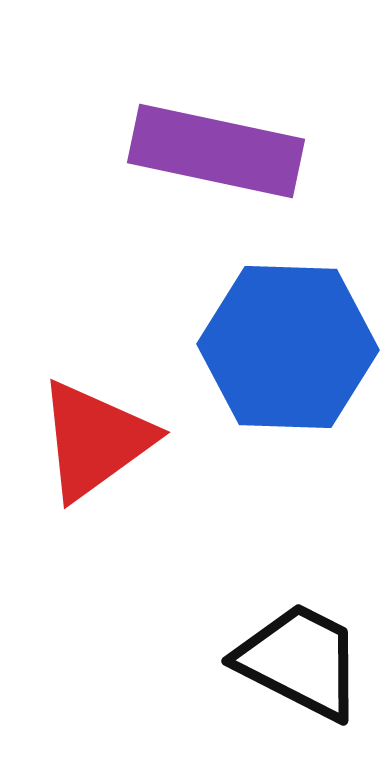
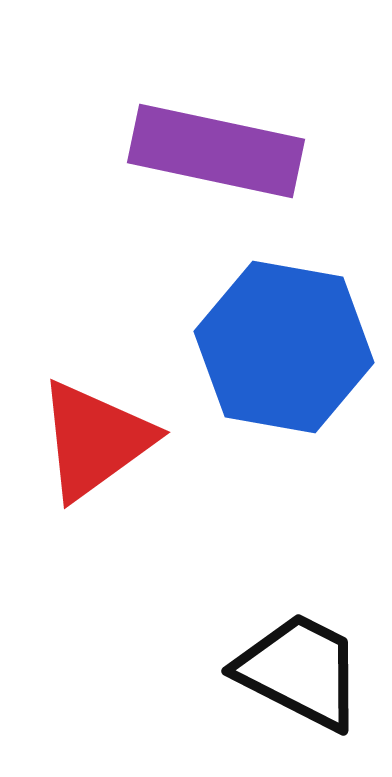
blue hexagon: moved 4 px left; rotated 8 degrees clockwise
black trapezoid: moved 10 px down
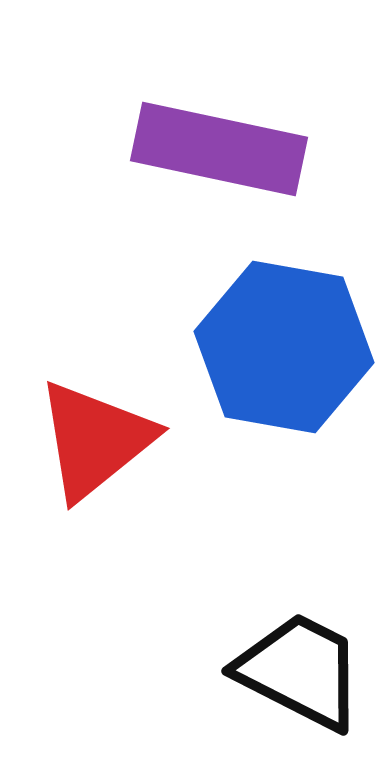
purple rectangle: moved 3 px right, 2 px up
red triangle: rotated 3 degrees counterclockwise
